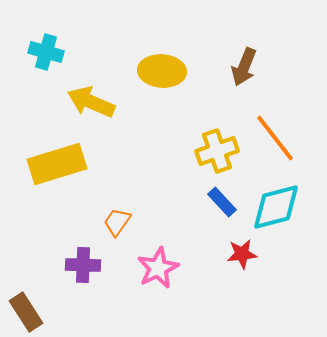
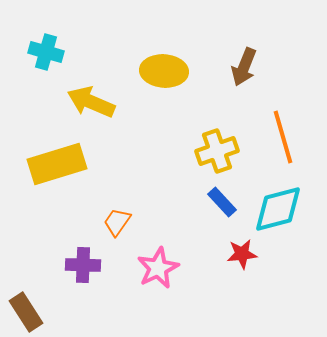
yellow ellipse: moved 2 px right
orange line: moved 8 px right, 1 px up; rotated 22 degrees clockwise
cyan diamond: moved 2 px right, 2 px down
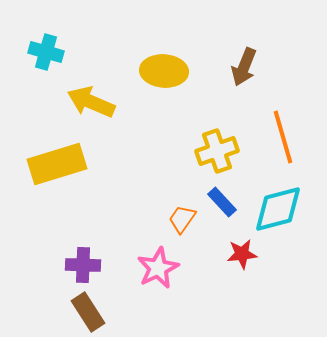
orange trapezoid: moved 65 px right, 3 px up
brown rectangle: moved 62 px right
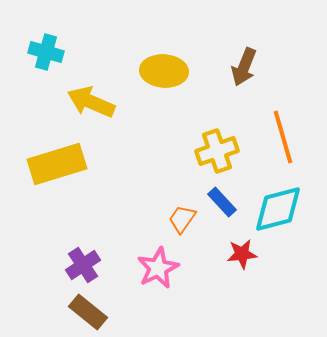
purple cross: rotated 36 degrees counterclockwise
brown rectangle: rotated 18 degrees counterclockwise
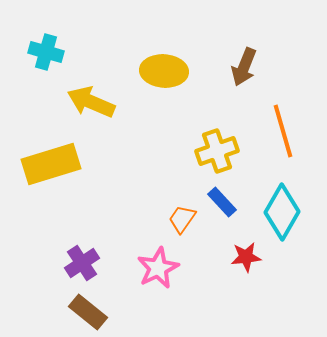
orange line: moved 6 px up
yellow rectangle: moved 6 px left
cyan diamond: moved 4 px right, 3 px down; rotated 46 degrees counterclockwise
red star: moved 4 px right, 3 px down
purple cross: moved 1 px left, 2 px up
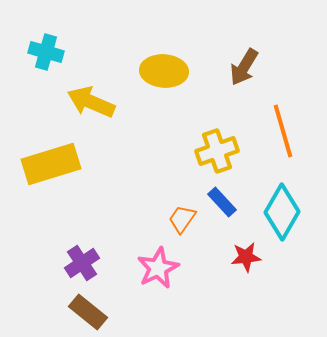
brown arrow: rotated 9 degrees clockwise
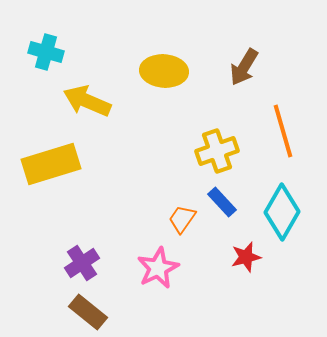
yellow arrow: moved 4 px left, 1 px up
red star: rotated 8 degrees counterclockwise
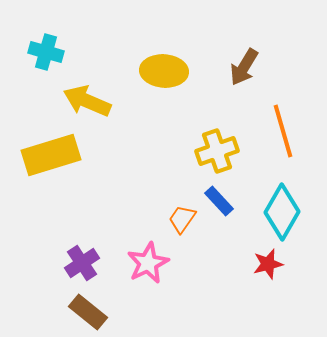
yellow rectangle: moved 9 px up
blue rectangle: moved 3 px left, 1 px up
red star: moved 22 px right, 7 px down
pink star: moved 10 px left, 5 px up
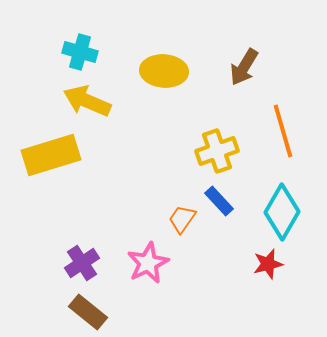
cyan cross: moved 34 px right
